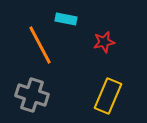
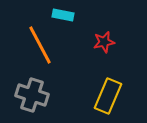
cyan rectangle: moved 3 px left, 4 px up
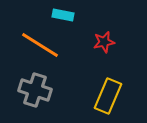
orange line: rotated 30 degrees counterclockwise
gray cross: moved 3 px right, 5 px up
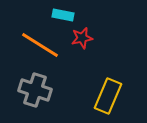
red star: moved 22 px left, 4 px up
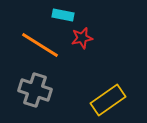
yellow rectangle: moved 4 px down; rotated 32 degrees clockwise
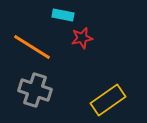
orange line: moved 8 px left, 2 px down
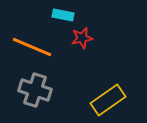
orange line: rotated 9 degrees counterclockwise
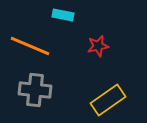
red star: moved 16 px right, 8 px down
orange line: moved 2 px left, 1 px up
gray cross: rotated 12 degrees counterclockwise
